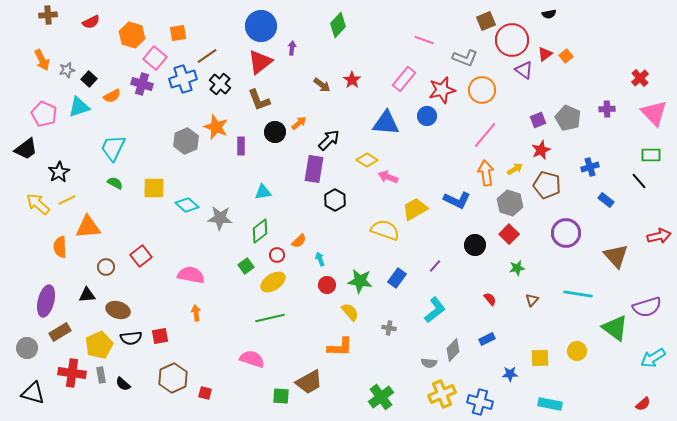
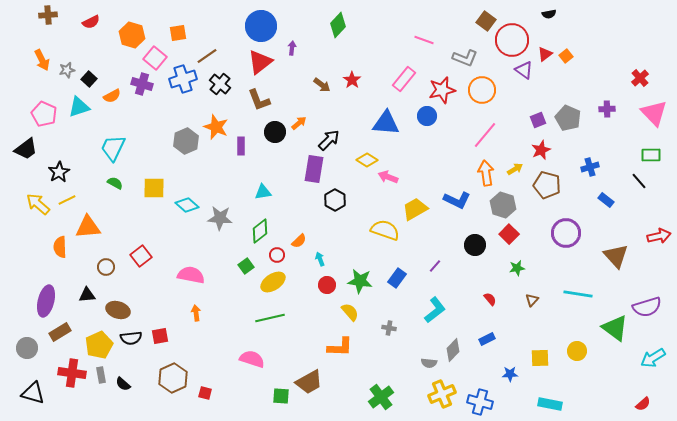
brown square at (486, 21): rotated 30 degrees counterclockwise
gray hexagon at (510, 203): moved 7 px left, 2 px down
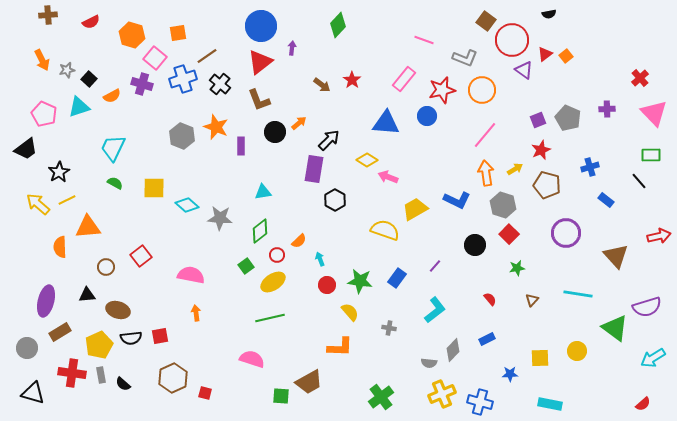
gray hexagon at (186, 141): moved 4 px left, 5 px up; rotated 15 degrees counterclockwise
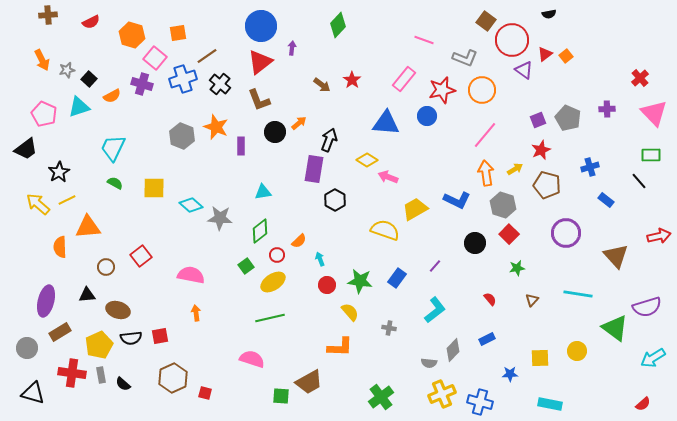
black arrow at (329, 140): rotated 25 degrees counterclockwise
cyan diamond at (187, 205): moved 4 px right
black circle at (475, 245): moved 2 px up
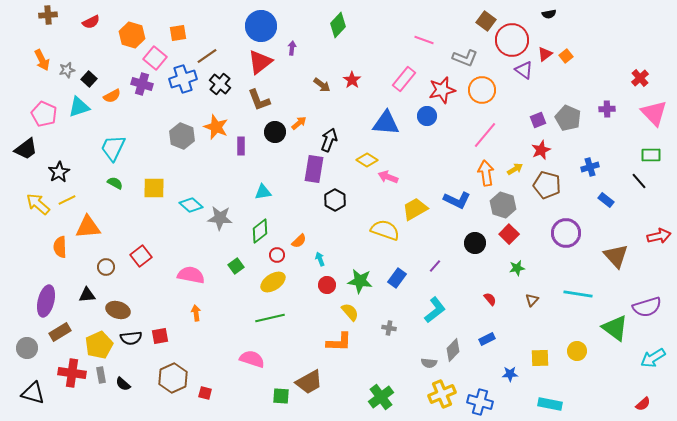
green square at (246, 266): moved 10 px left
orange L-shape at (340, 347): moved 1 px left, 5 px up
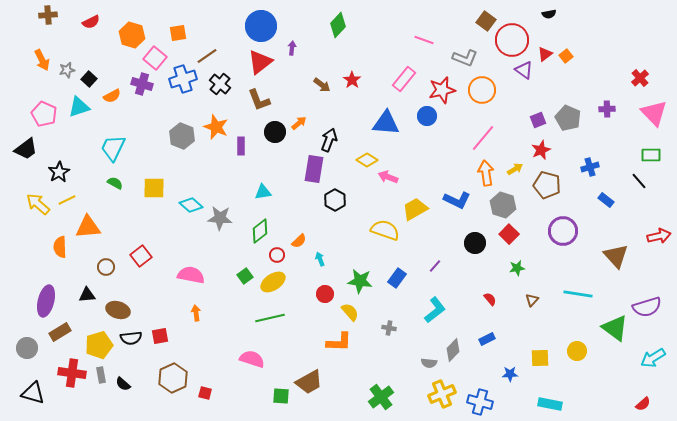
pink line at (485, 135): moved 2 px left, 3 px down
purple circle at (566, 233): moved 3 px left, 2 px up
green square at (236, 266): moved 9 px right, 10 px down
red circle at (327, 285): moved 2 px left, 9 px down
yellow pentagon at (99, 345): rotated 8 degrees clockwise
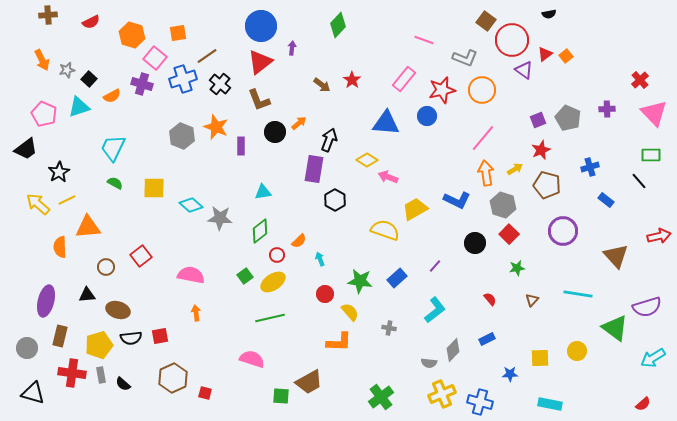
red cross at (640, 78): moved 2 px down
blue rectangle at (397, 278): rotated 12 degrees clockwise
brown rectangle at (60, 332): moved 4 px down; rotated 45 degrees counterclockwise
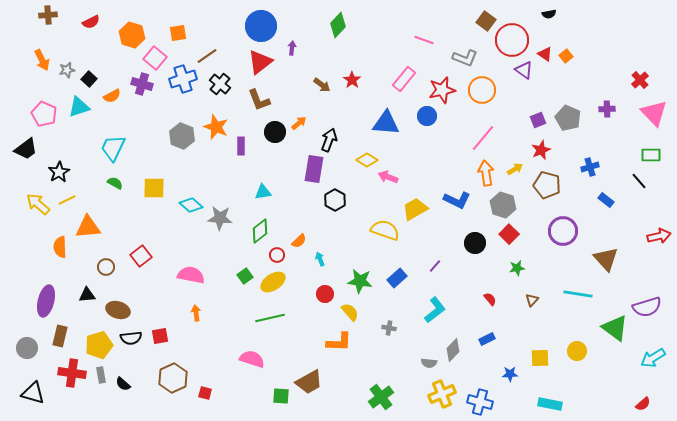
red triangle at (545, 54): rotated 49 degrees counterclockwise
brown triangle at (616, 256): moved 10 px left, 3 px down
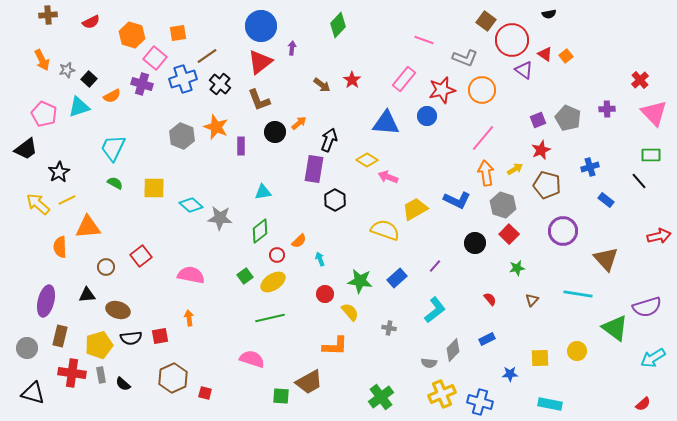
orange arrow at (196, 313): moved 7 px left, 5 px down
orange L-shape at (339, 342): moved 4 px left, 4 px down
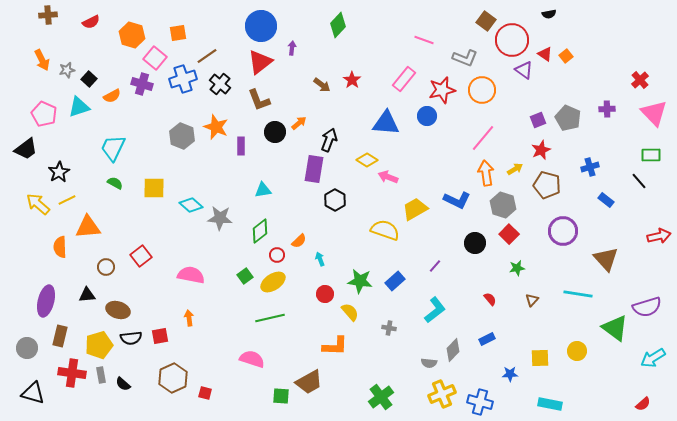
cyan triangle at (263, 192): moved 2 px up
blue rectangle at (397, 278): moved 2 px left, 3 px down
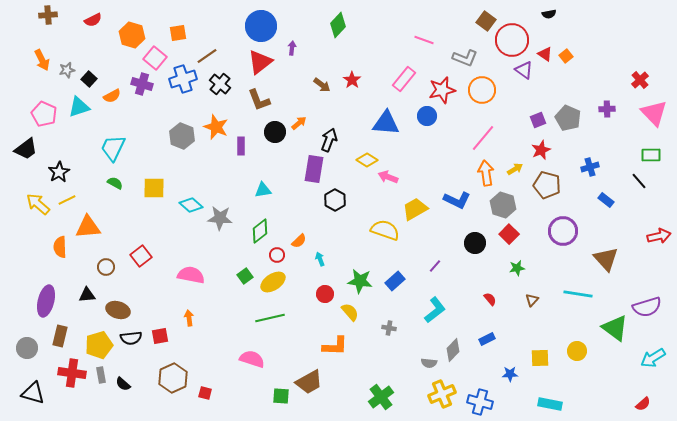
red semicircle at (91, 22): moved 2 px right, 2 px up
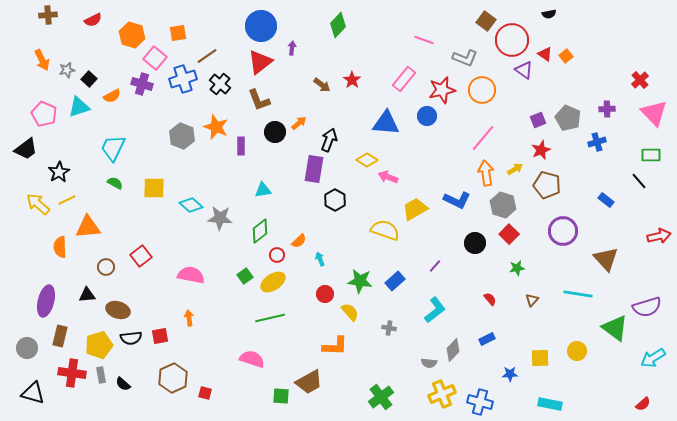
blue cross at (590, 167): moved 7 px right, 25 px up
